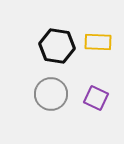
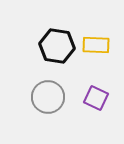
yellow rectangle: moved 2 px left, 3 px down
gray circle: moved 3 px left, 3 px down
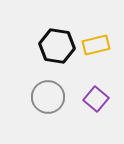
yellow rectangle: rotated 16 degrees counterclockwise
purple square: moved 1 px down; rotated 15 degrees clockwise
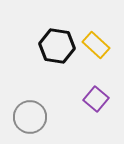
yellow rectangle: rotated 56 degrees clockwise
gray circle: moved 18 px left, 20 px down
